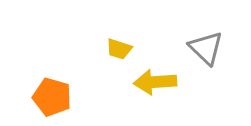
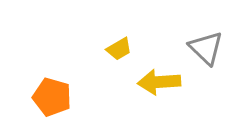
yellow trapezoid: rotated 48 degrees counterclockwise
yellow arrow: moved 4 px right
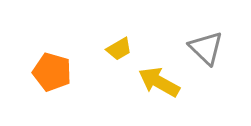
yellow arrow: rotated 33 degrees clockwise
orange pentagon: moved 25 px up
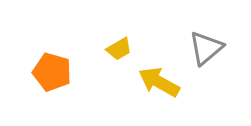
gray triangle: rotated 36 degrees clockwise
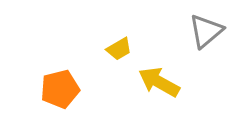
gray triangle: moved 17 px up
orange pentagon: moved 8 px right, 17 px down; rotated 30 degrees counterclockwise
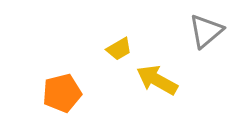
yellow arrow: moved 2 px left, 2 px up
orange pentagon: moved 2 px right, 4 px down
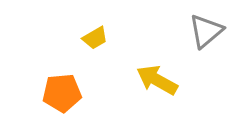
yellow trapezoid: moved 24 px left, 11 px up
orange pentagon: rotated 9 degrees clockwise
